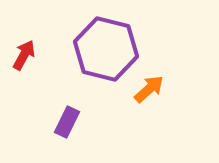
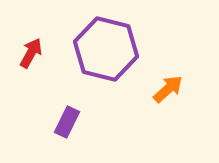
red arrow: moved 7 px right, 2 px up
orange arrow: moved 19 px right
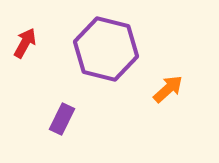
red arrow: moved 6 px left, 10 px up
purple rectangle: moved 5 px left, 3 px up
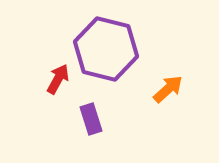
red arrow: moved 33 px right, 36 px down
purple rectangle: moved 29 px right; rotated 44 degrees counterclockwise
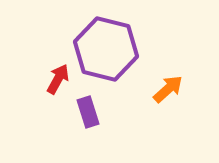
purple rectangle: moved 3 px left, 7 px up
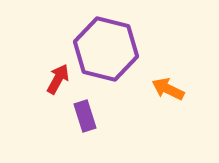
orange arrow: rotated 112 degrees counterclockwise
purple rectangle: moved 3 px left, 4 px down
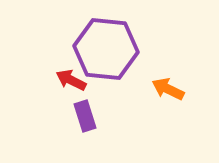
purple hexagon: rotated 8 degrees counterclockwise
red arrow: moved 13 px right, 1 px down; rotated 92 degrees counterclockwise
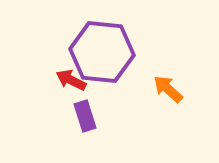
purple hexagon: moved 4 px left, 3 px down
orange arrow: rotated 16 degrees clockwise
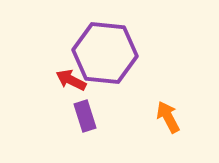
purple hexagon: moved 3 px right, 1 px down
orange arrow: moved 28 px down; rotated 20 degrees clockwise
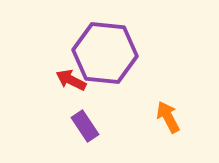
purple rectangle: moved 10 px down; rotated 16 degrees counterclockwise
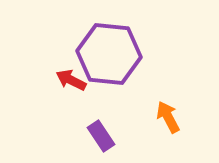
purple hexagon: moved 4 px right, 1 px down
purple rectangle: moved 16 px right, 10 px down
